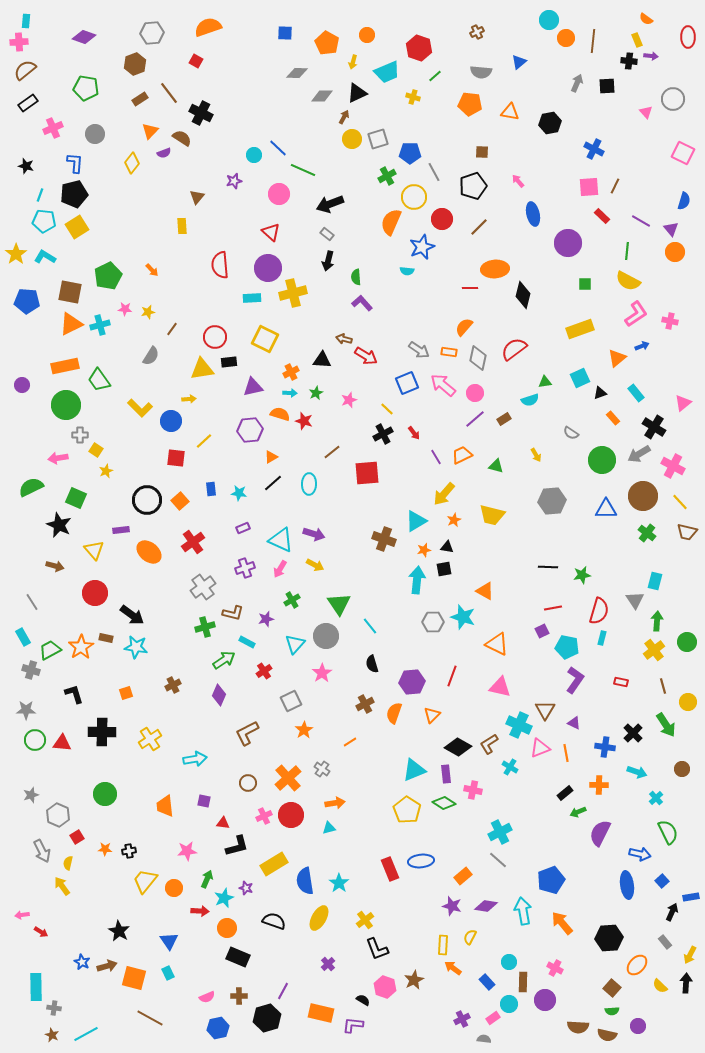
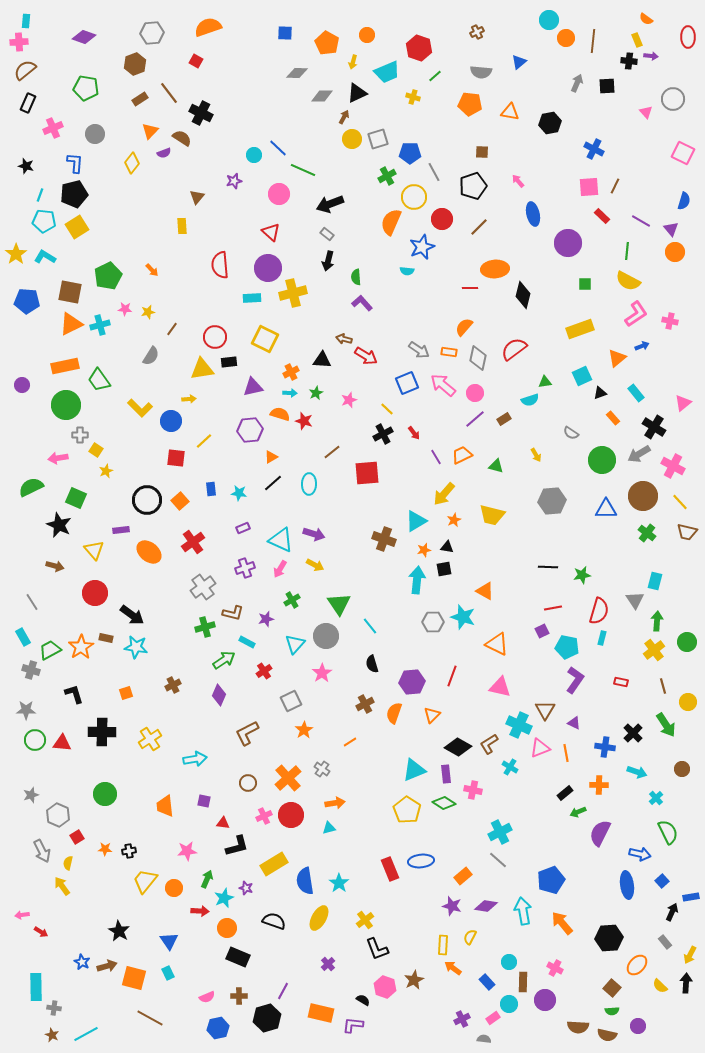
black rectangle at (28, 103): rotated 30 degrees counterclockwise
cyan square at (580, 378): moved 2 px right, 2 px up
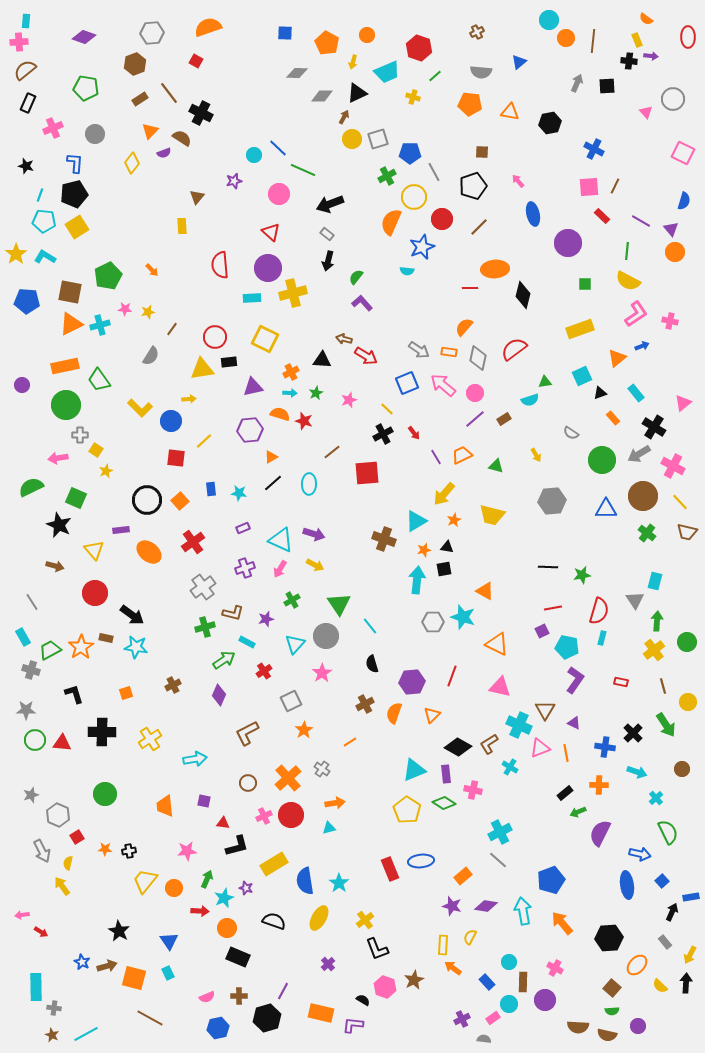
green semicircle at (356, 277): rotated 42 degrees clockwise
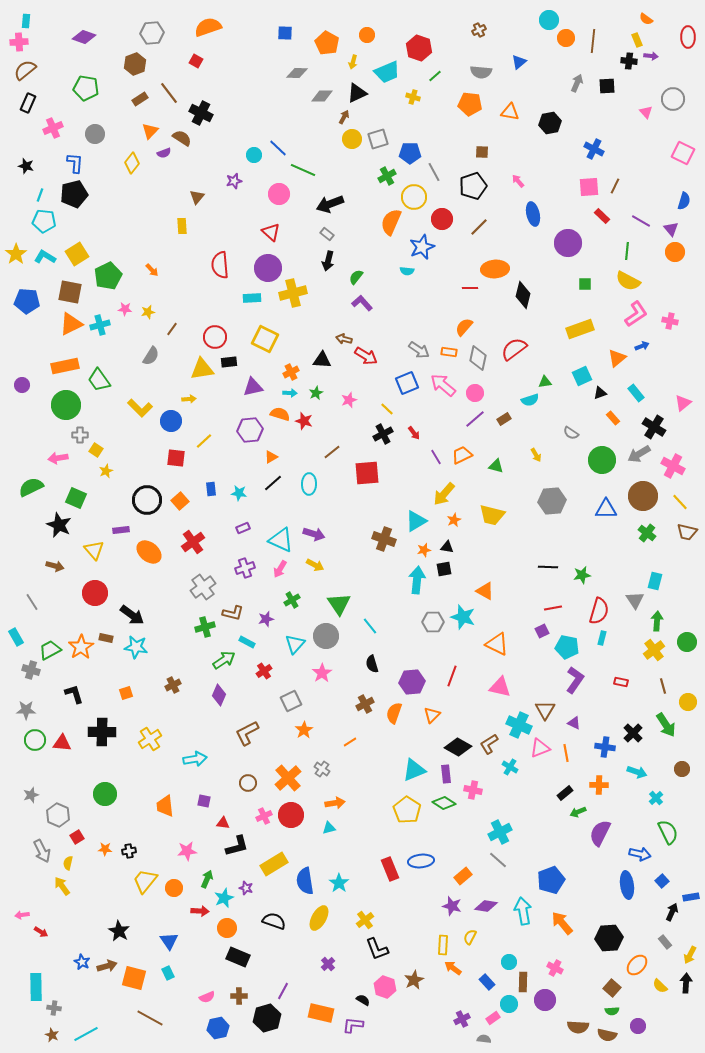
brown cross at (477, 32): moved 2 px right, 2 px up
yellow square at (77, 227): moved 27 px down
cyan rectangle at (23, 637): moved 7 px left
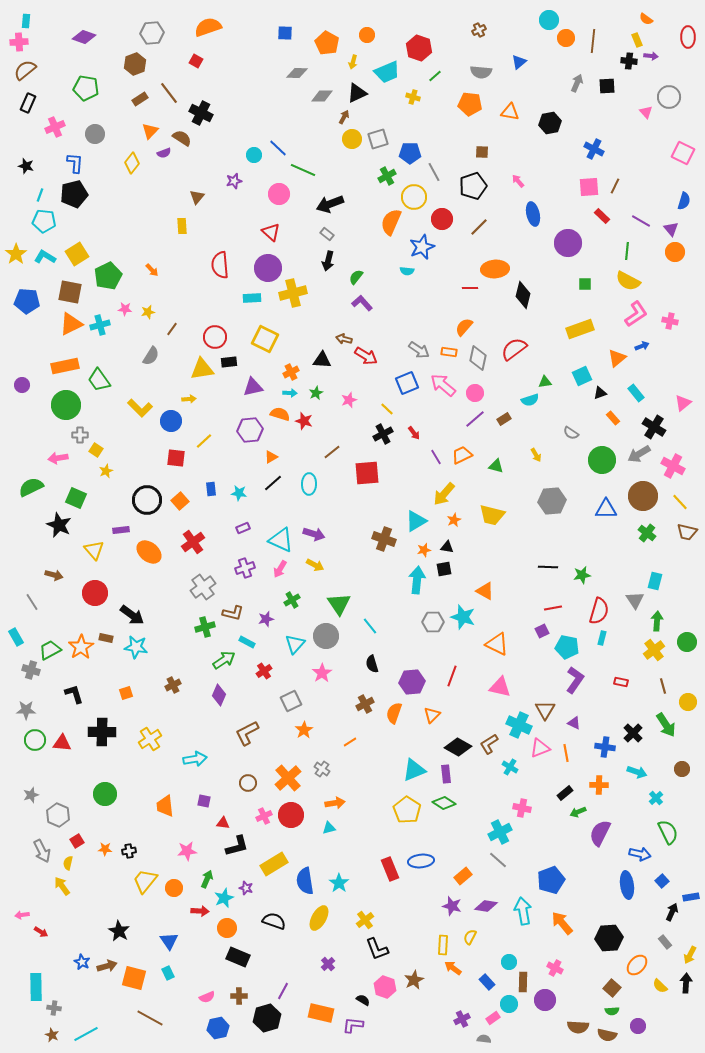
gray circle at (673, 99): moved 4 px left, 2 px up
pink cross at (53, 128): moved 2 px right, 1 px up
brown arrow at (55, 566): moved 1 px left, 9 px down
pink cross at (473, 790): moved 49 px right, 18 px down
red square at (77, 837): moved 4 px down
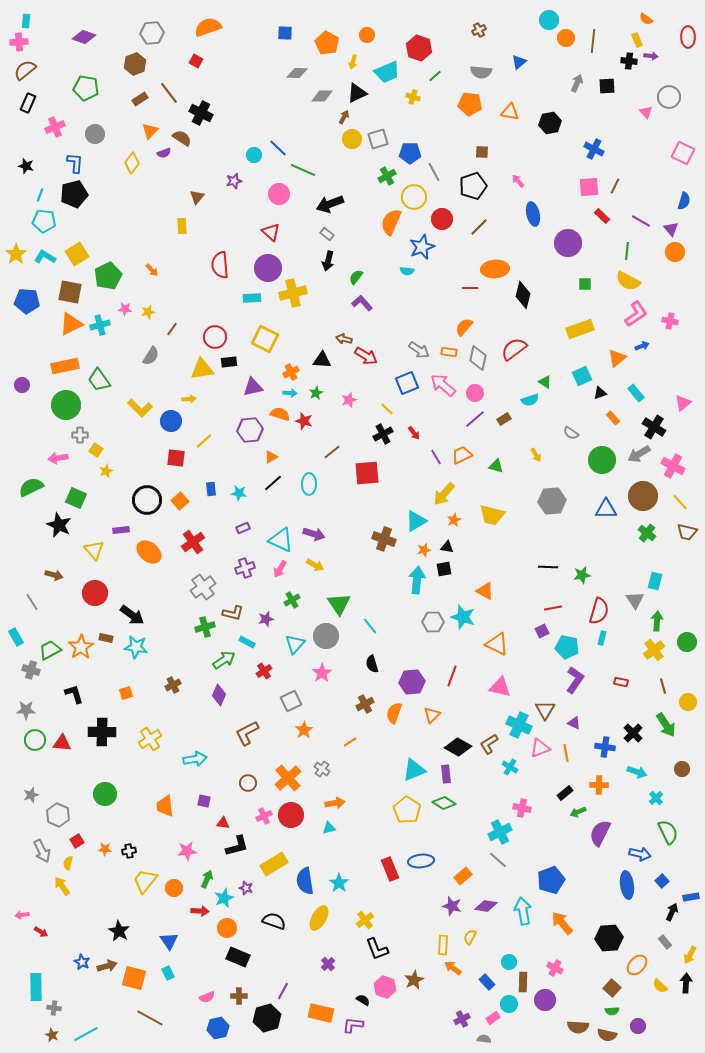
green triangle at (545, 382): rotated 40 degrees clockwise
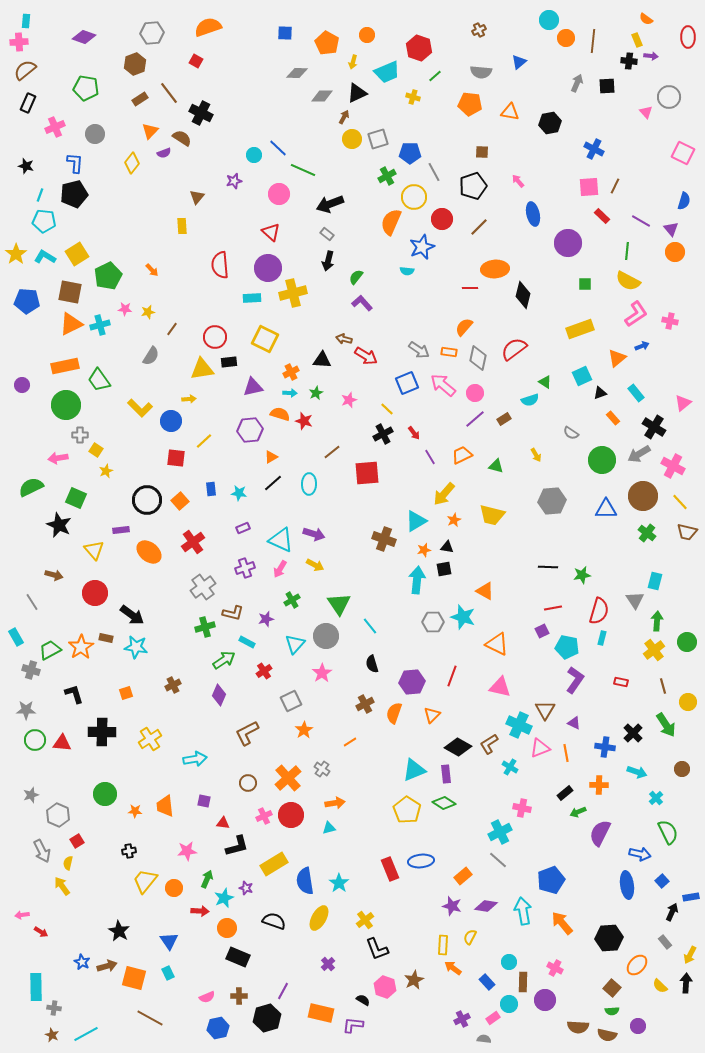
purple line at (436, 457): moved 6 px left
orange star at (105, 849): moved 30 px right, 38 px up
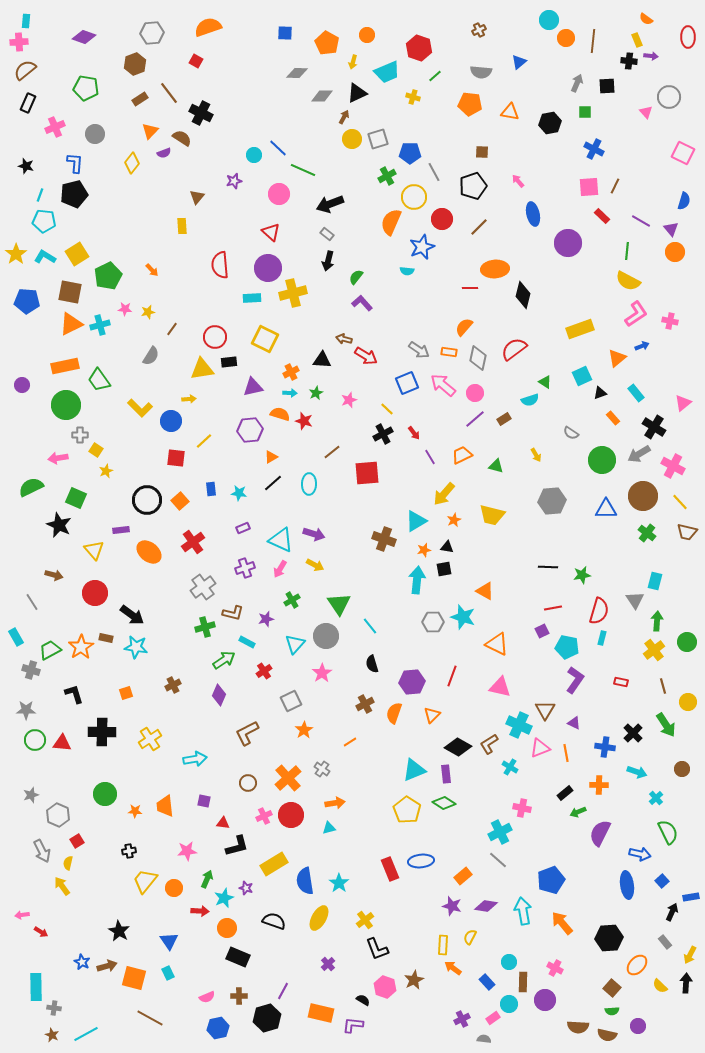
green square at (585, 284): moved 172 px up
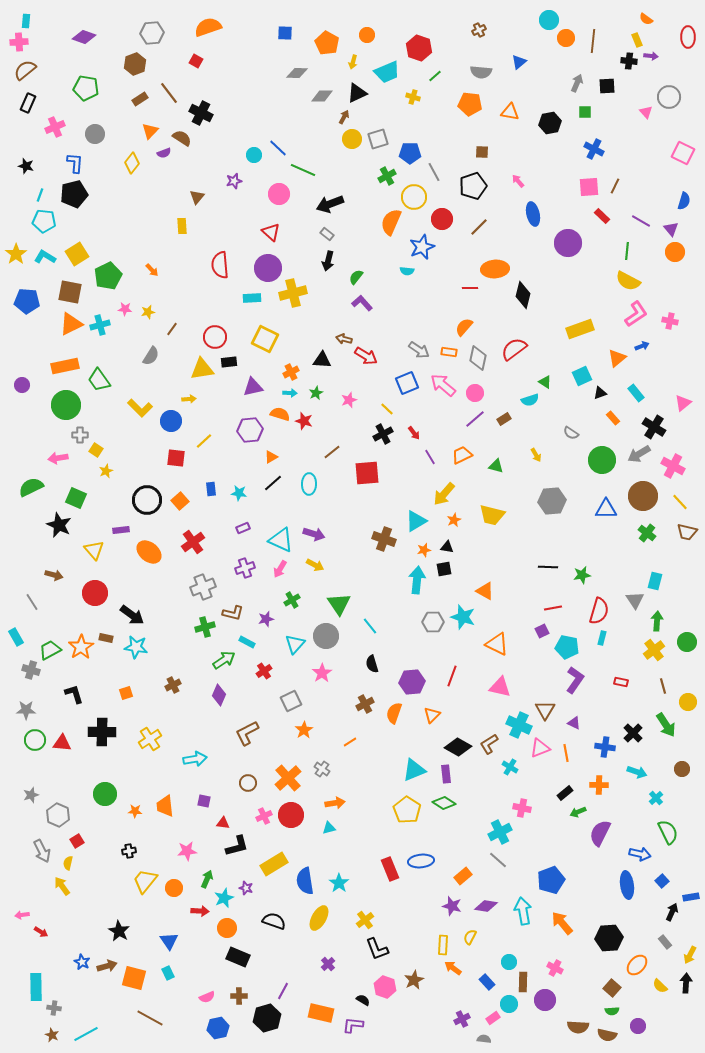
gray cross at (203, 587): rotated 15 degrees clockwise
